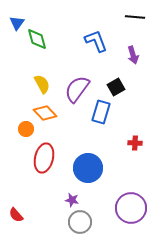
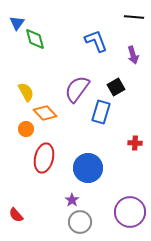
black line: moved 1 px left
green diamond: moved 2 px left
yellow semicircle: moved 16 px left, 8 px down
purple star: rotated 24 degrees clockwise
purple circle: moved 1 px left, 4 px down
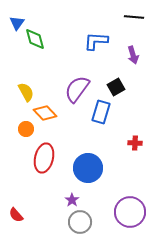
blue L-shape: rotated 65 degrees counterclockwise
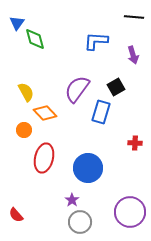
orange circle: moved 2 px left, 1 px down
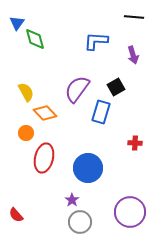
orange circle: moved 2 px right, 3 px down
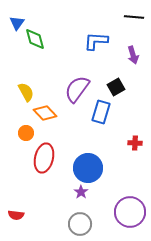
purple star: moved 9 px right, 8 px up
red semicircle: rotated 42 degrees counterclockwise
gray circle: moved 2 px down
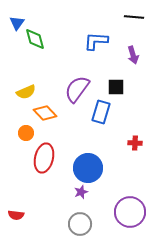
black square: rotated 30 degrees clockwise
yellow semicircle: rotated 96 degrees clockwise
purple star: rotated 16 degrees clockwise
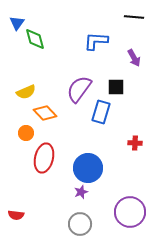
purple arrow: moved 1 px right, 3 px down; rotated 12 degrees counterclockwise
purple semicircle: moved 2 px right
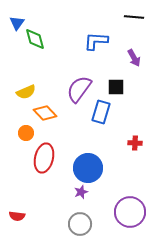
red semicircle: moved 1 px right, 1 px down
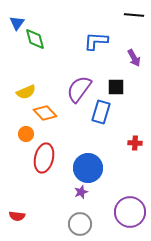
black line: moved 2 px up
orange circle: moved 1 px down
